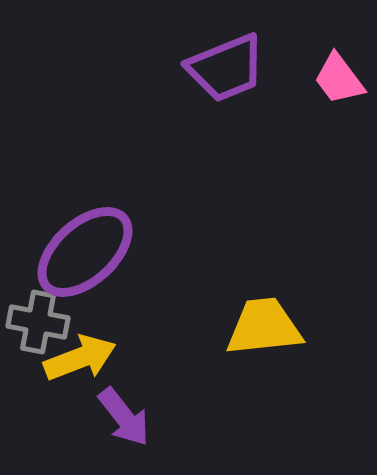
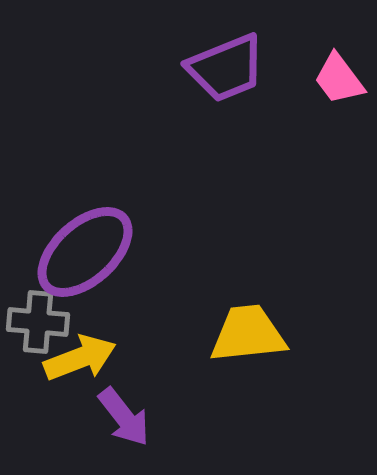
gray cross: rotated 6 degrees counterclockwise
yellow trapezoid: moved 16 px left, 7 px down
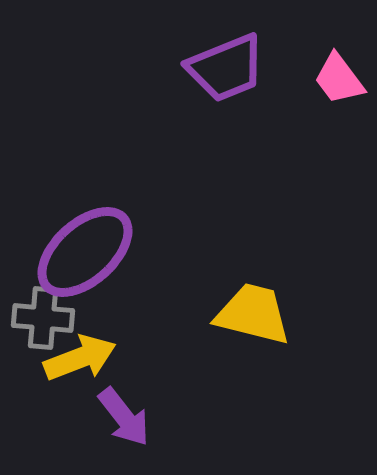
gray cross: moved 5 px right, 4 px up
yellow trapezoid: moved 5 px right, 20 px up; rotated 20 degrees clockwise
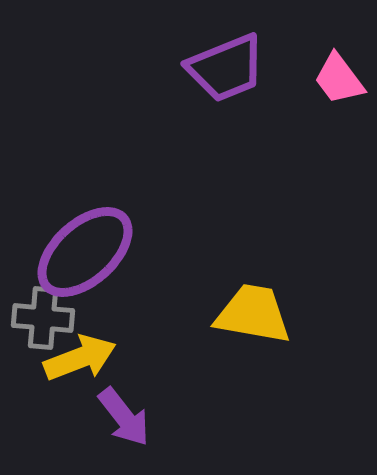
yellow trapezoid: rotated 4 degrees counterclockwise
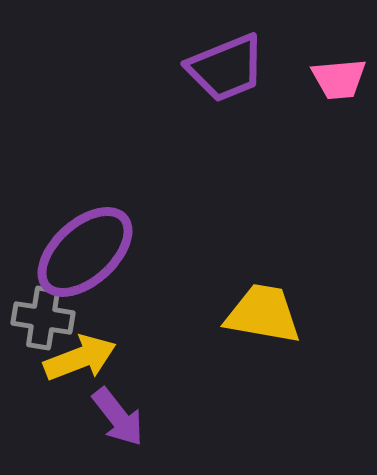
pink trapezoid: rotated 58 degrees counterclockwise
yellow trapezoid: moved 10 px right
gray cross: rotated 4 degrees clockwise
purple arrow: moved 6 px left
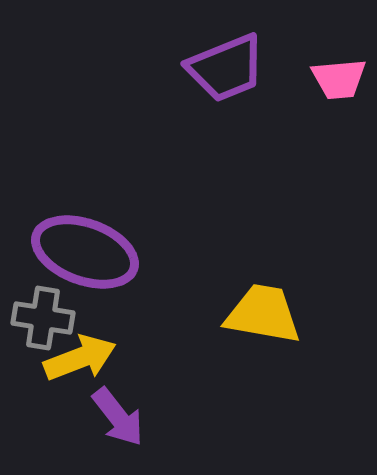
purple ellipse: rotated 62 degrees clockwise
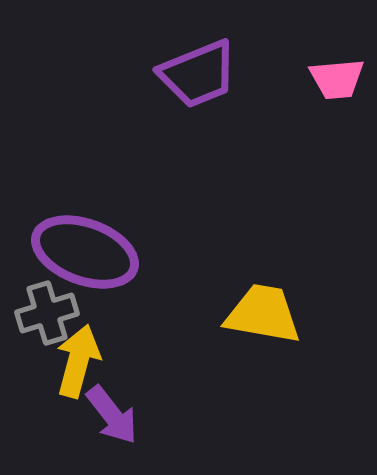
purple trapezoid: moved 28 px left, 6 px down
pink trapezoid: moved 2 px left
gray cross: moved 4 px right, 5 px up; rotated 26 degrees counterclockwise
yellow arrow: moved 2 px left, 3 px down; rotated 54 degrees counterclockwise
purple arrow: moved 6 px left, 2 px up
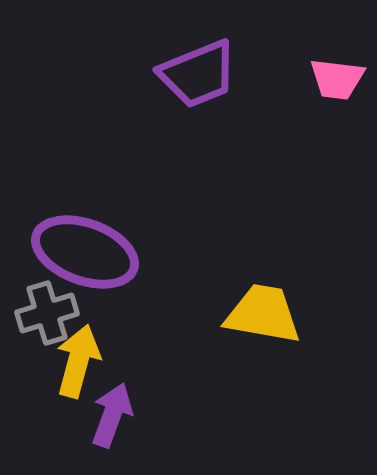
pink trapezoid: rotated 12 degrees clockwise
purple arrow: rotated 122 degrees counterclockwise
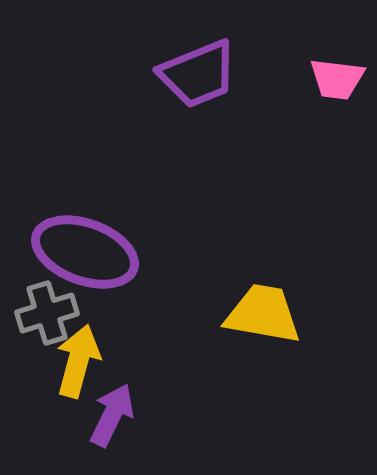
purple arrow: rotated 6 degrees clockwise
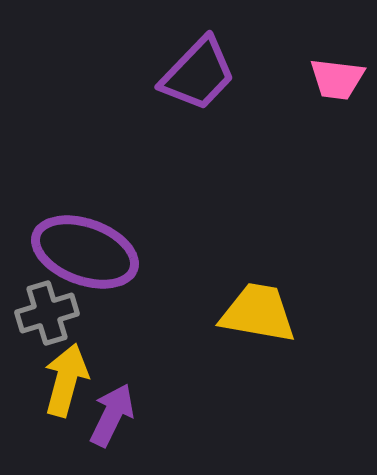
purple trapezoid: rotated 24 degrees counterclockwise
yellow trapezoid: moved 5 px left, 1 px up
yellow arrow: moved 12 px left, 19 px down
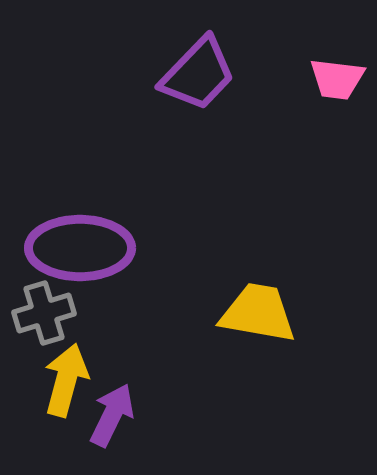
purple ellipse: moved 5 px left, 4 px up; rotated 20 degrees counterclockwise
gray cross: moved 3 px left
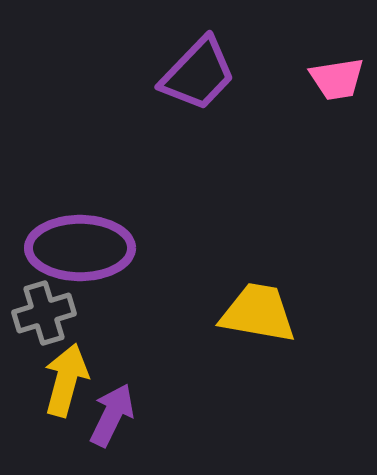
pink trapezoid: rotated 16 degrees counterclockwise
